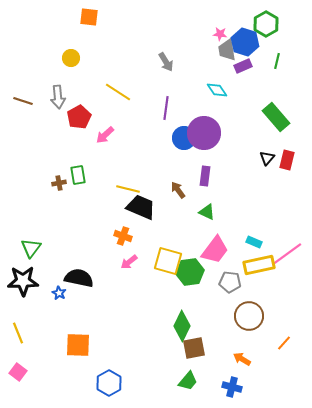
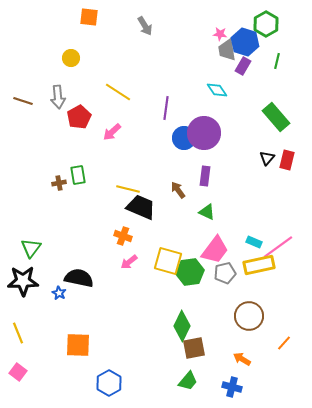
gray arrow at (166, 62): moved 21 px left, 36 px up
purple rectangle at (243, 66): rotated 36 degrees counterclockwise
pink arrow at (105, 135): moved 7 px right, 3 px up
pink line at (287, 254): moved 9 px left, 7 px up
gray pentagon at (230, 282): moved 5 px left, 9 px up; rotated 20 degrees counterclockwise
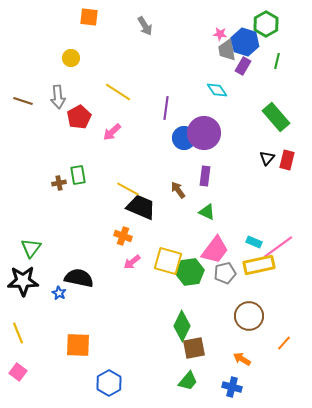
yellow line at (128, 189): rotated 15 degrees clockwise
pink arrow at (129, 262): moved 3 px right
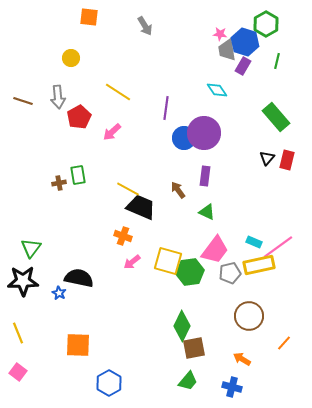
gray pentagon at (225, 273): moved 5 px right
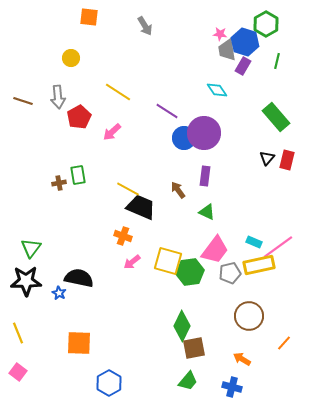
purple line at (166, 108): moved 1 px right, 3 px down; rotated 65 degrees counterclockwise
black star at (23, 281): moved 3 px right
orange square at (78, 345): moved 1 px right, 2 px up
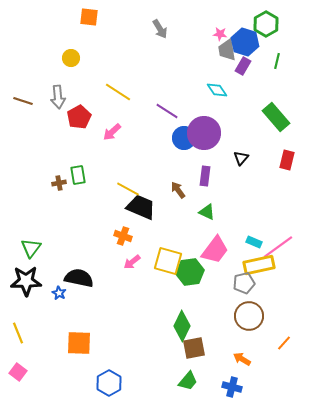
gray arrow at (145, 26): moved 15 px right, 3 px down
black triangle at (267, 158): moved 26 px left
gray pentagon at (230, 273): moved 14 px right, 10 px down
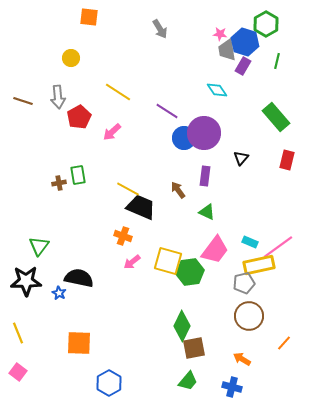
cyan rectangle at (254, 242): moved 4 px left
green triangle at (31, 248): moved 8 px right, 2 px up
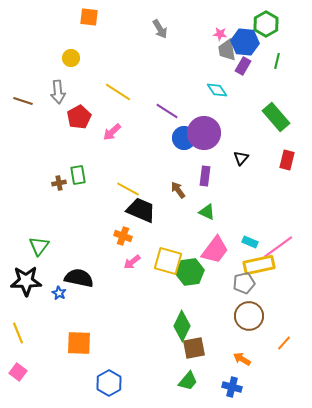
blue hexagon at (245, 42): rotated 12 degrees counterclockwise
gray arrow at (58, 97): moved 5 px up
black trapezoid at (141, 207): moved 3 px down
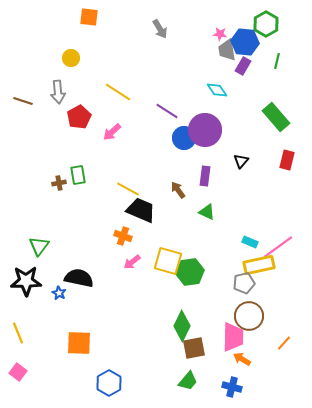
purple circle at (204, 133): moved 1 px right, 3 px up
black triangle at (241, 158): moved 3 px down
pink trapezoid at (215, 250): moved 18 px right, 87 px down; rotated 36 degrees counterclockwise
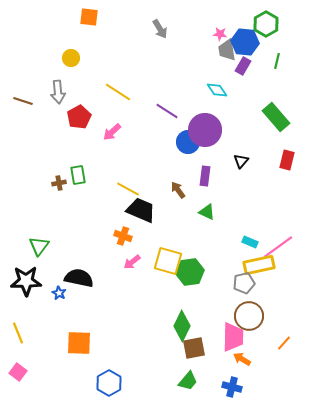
blue circle at (184, 138): moved 4 px right, 4 px down
